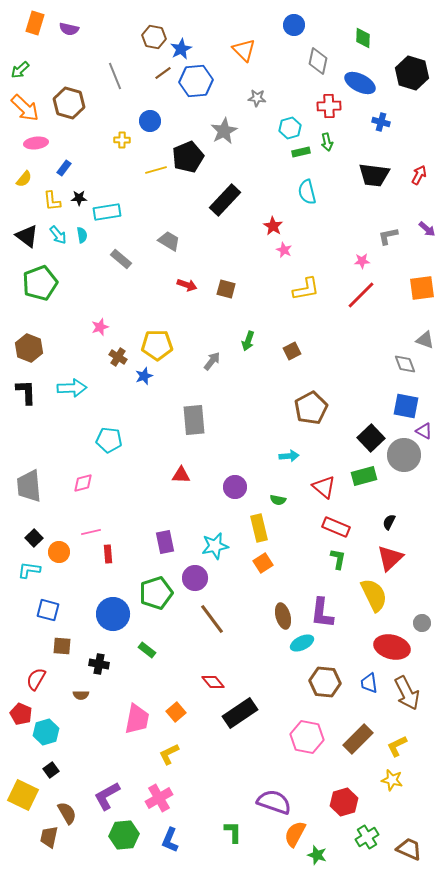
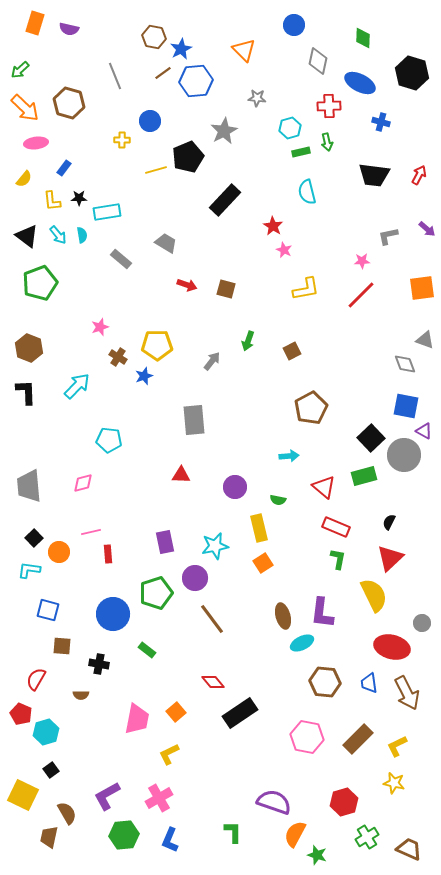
gray trapezoid at (169, 241): moved 3 px left, 2 px down
cyan arrow at (72, 388): moved 5 px right, 2 px up; rotated 44 degrees counterclockwise
yellow star at (392, 780): moved 2 px right, 3 px down
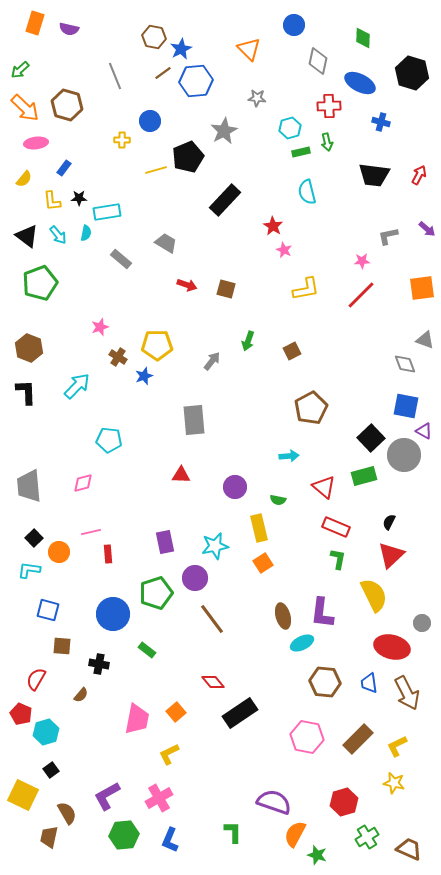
orange triangle at (244, 50): moved 5 px right, 1 px up
brown hexagon at (69, 103): moved 2 px left, 2 px down
cyan semicircle at (82, 235): moved 4 px right, 2 px up; rotated 21 degrees clockwise
red triangle at (390, 558): moved 1 px right, 3 px up
brown semicircle at (81, 695): rotated 49 degrees counterclockwise
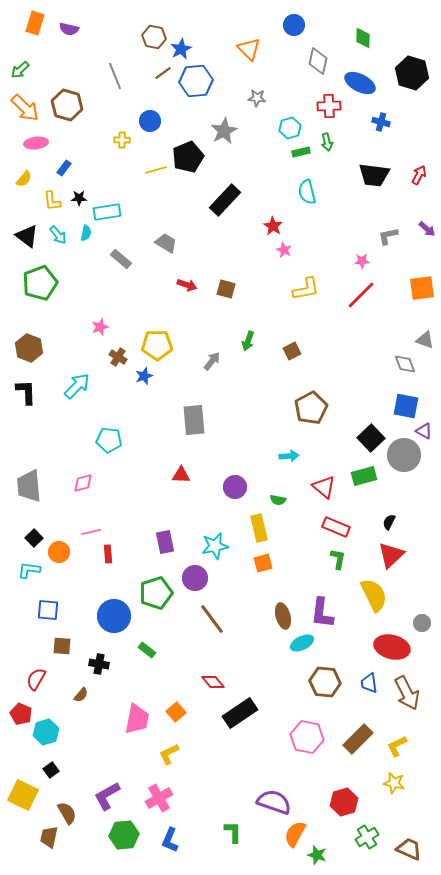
orange square at (263, 563): rotated 18 degrees clockwise
blue square at (48, 610): rotated 10 degrees counterclockwise
blue circle at (113, 614): moved 1 px right, 2 px down
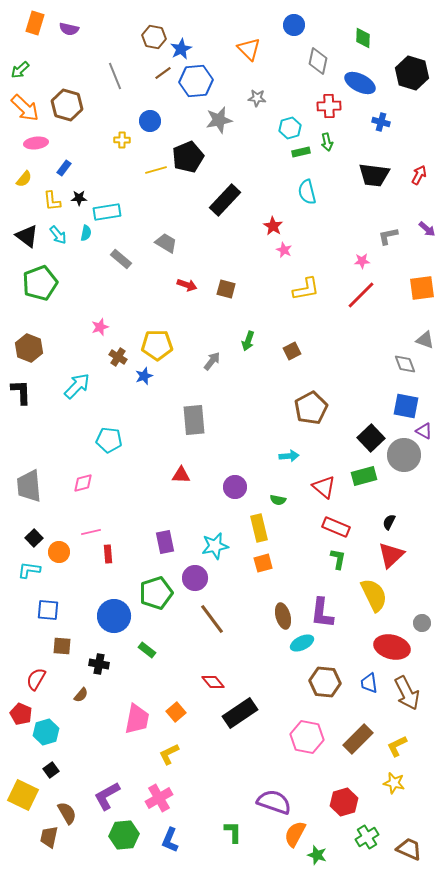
gray star at (224, 131): moved 5 px left, 11 px up; rotated 16 degrees clockwise
black L-shape at (26, 392): moved 5 px left
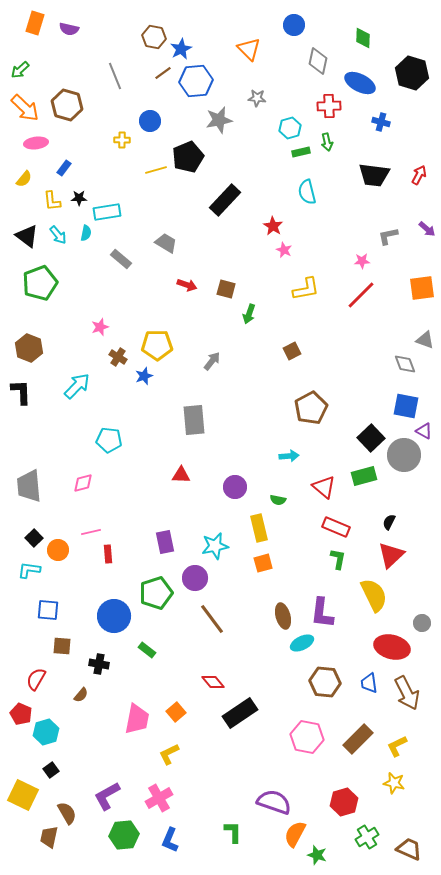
green arrow at (248, 341): moved 1 px right, 27 px up
orange circle at (59, 552): moved 1 px left, 2 px up
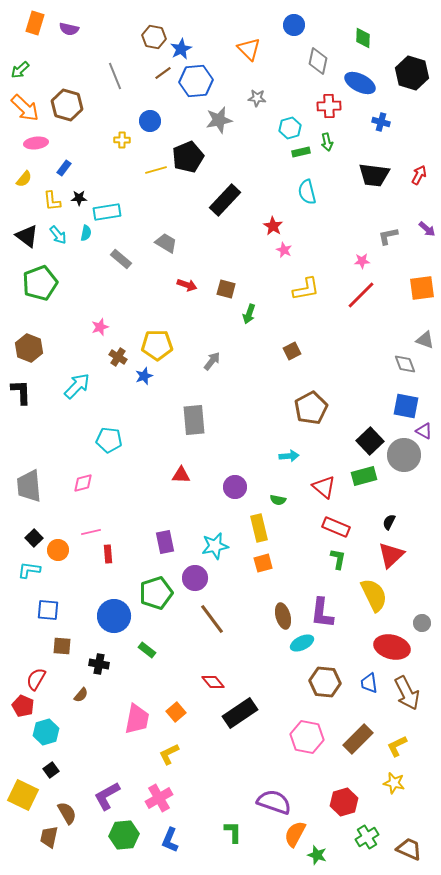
black square at (371, 438): moved 1 px left, 3 px down
red pentagon at (21, 714): moved 2 px right, 8 px up
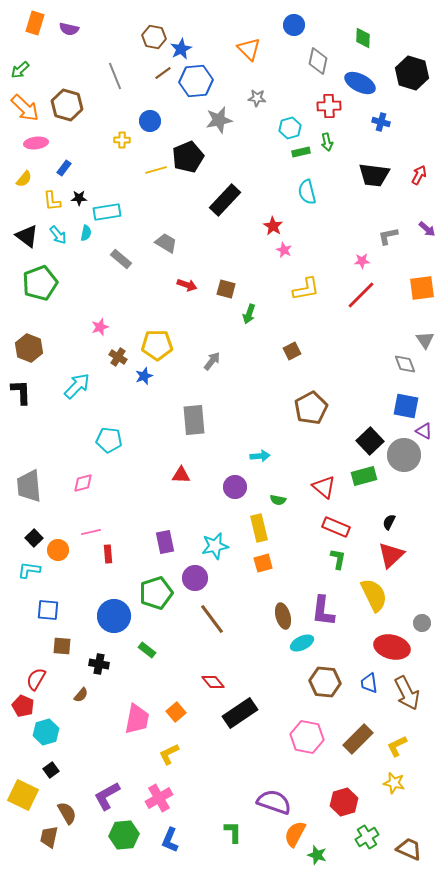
gray triangle at (425, 340): rotated 36 degrees clockwise
cyan arrow at (289, 456): moved 29 px left
purple L-shape at (322, 613): moved 1 px right, 2 px up
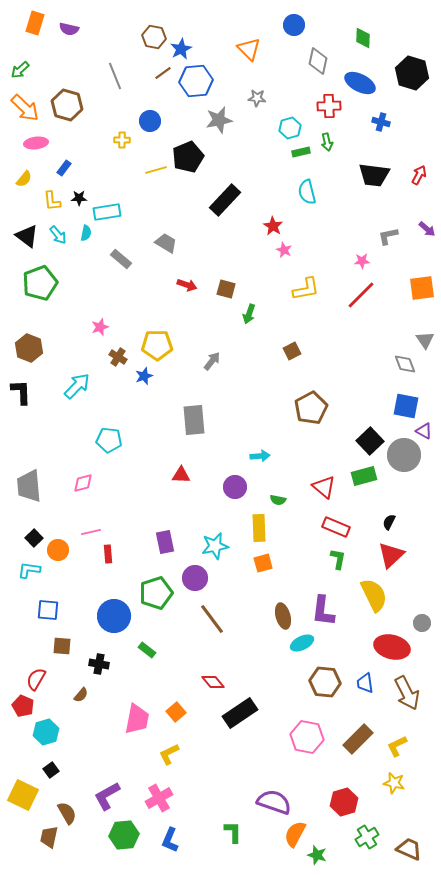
yellow rectangle at (259, 528): rotated 12 degrees clockwise
blue trapezoid at (369, 683): moved 4 px left
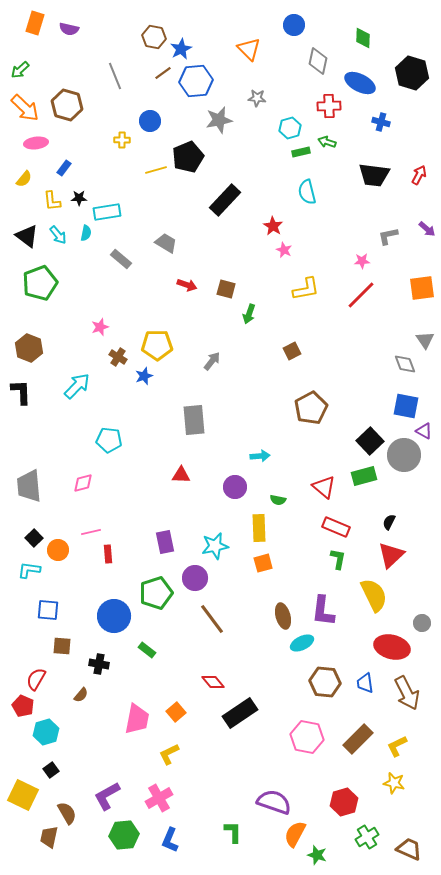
green arrow at (327, 142): rotated 120 degrees clockwise
